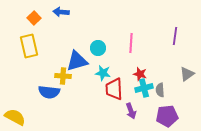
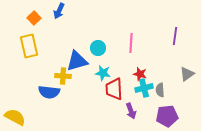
blue arrow: moved 2 px left, 1 px up; rotated 70 degrees counterclockwise
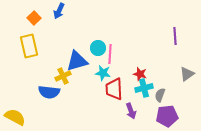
purple line: rotated 12 degrees counterclockwise
pink line: moved 21 px left, 11 px down
yellow cross: rotated 28 degrees counterclockwise
gray semicircle: moved 5 px down; rotated 24 degrees clockwise
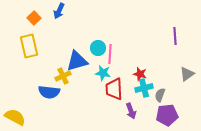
purple pentagon: moved 1 px up
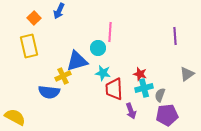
pink line: moved 22 px up
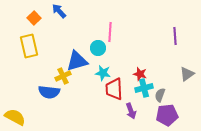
blue arrow: rotated 112 degrees clockwise
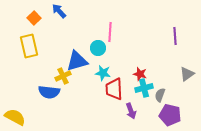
purple pentagon: moved 3 px right; rotated 20 degrees clockwise
